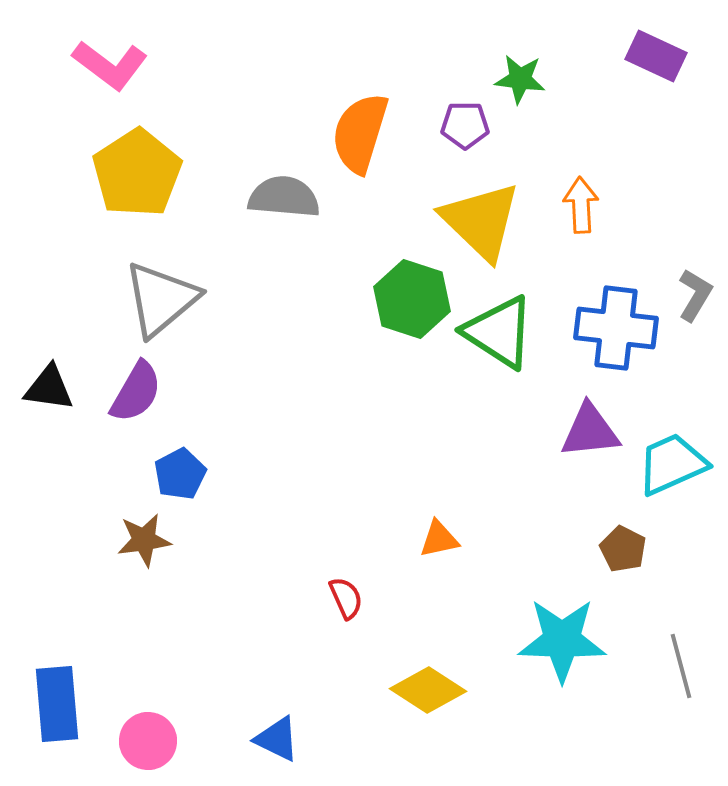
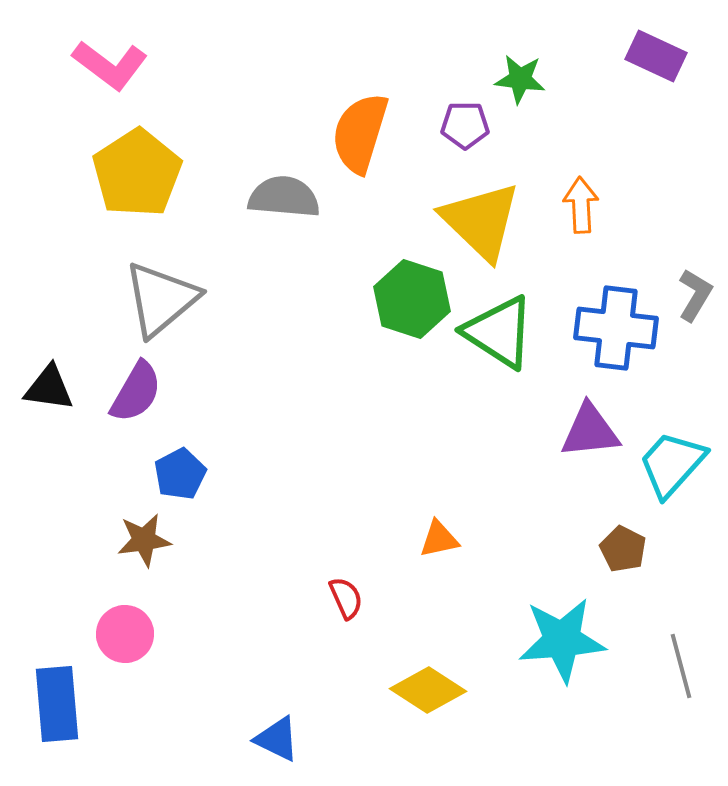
cyan trapezoid: rotated 24 degrees counterclockwise
cyan star: rotated 6 degrees counterclockwise
pink circle: moved 23 px left, 107 px up
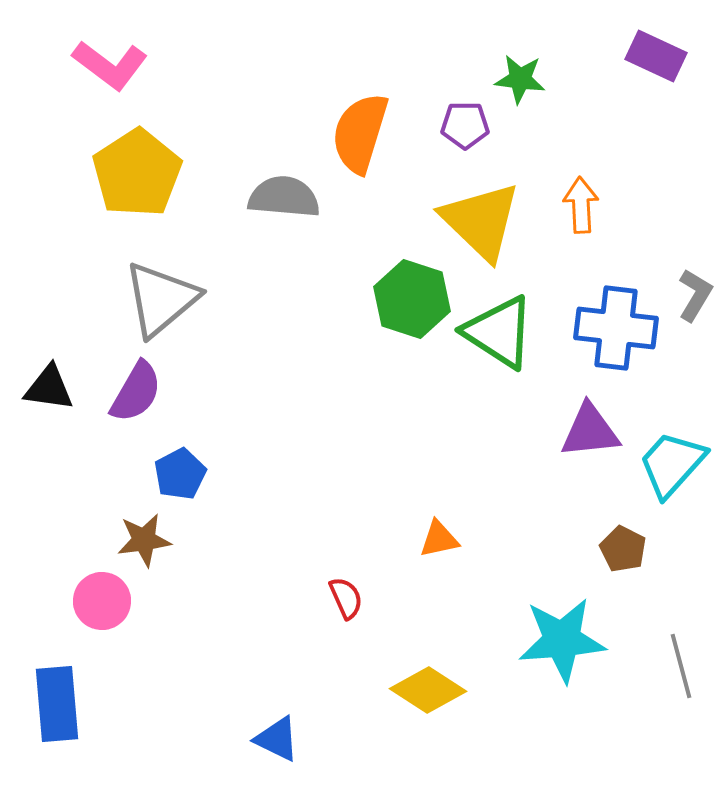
pink circle: moved 23 px left, 33 px up
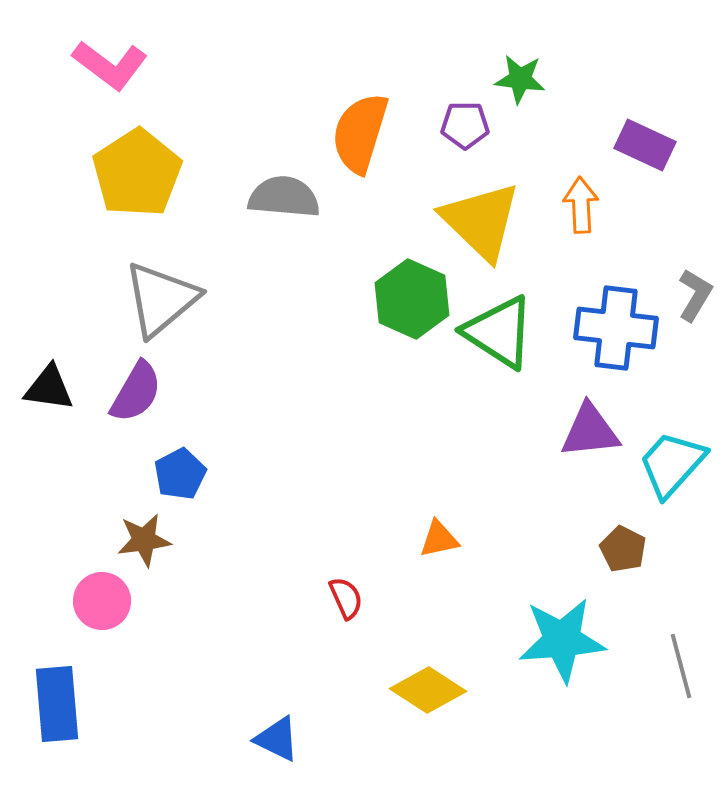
purple rectangle: moved 11 px left, 89 px down
green hexagon: rotated 6 degrees clockwise
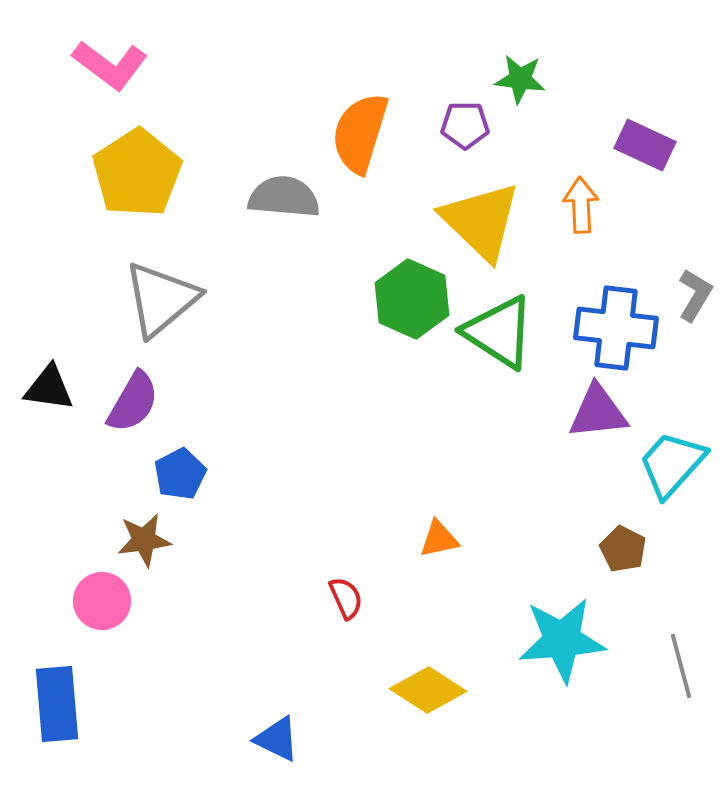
purple semicircle: moved 3 px left, 10 px down
purple triangle: moved 8 px right, 19 px up
